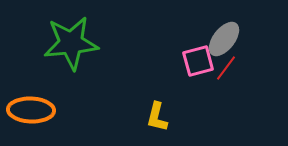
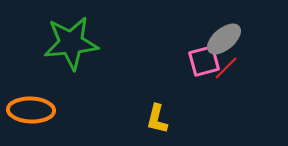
gray ellipse: rotated 12 degrees clockwise
pink square: moved 6 px right
red line: rotated 8 degrees clockwise
yellow L-shape: moved 2 px down
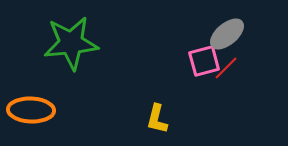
gray ellipse: moved 3 px right, 5 px up
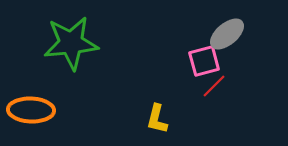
red line: moved 12 px left, 18 px down
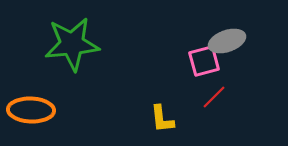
gray ellipse: moved 7 px down; rotated 21 degrees clockwise
green star: moved 1 px right, 1 px down
red line: moved 11 px down
yellow L-shape: moved 5 px right; rotated 20 degrees counterclockwise
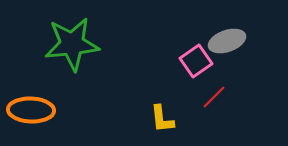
pink square: moved 8 px left; rotated 20 degrees counterclockwise
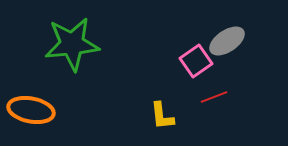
gray ellipse: rotated 15 degrees counterclockwise
red line: rotated 24 degrees clockwise
orange ellipse: rotated 9 degrees clockwise
yellow L-shape: moved 3 px up
